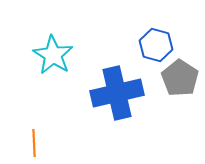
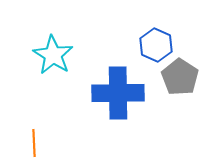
blue hexagon: rotated 8 degrees clockwise
gray pentagon: moved 1 px up
blue cross: moved 1 px right; rotated 12 degrees clockwise
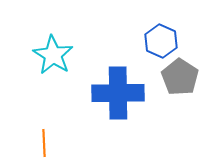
blue hexagon: moved 5 px right, 4 px up
orange line: moved 10 px right
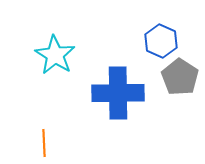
cyan star: moved 2 px right
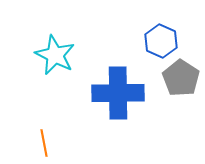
cyan star: rotated 6 degrees counterclockwise
gray pentagon: moved 1 px right, 1 px down
orange line: rotated 8 degrees counterclockwise
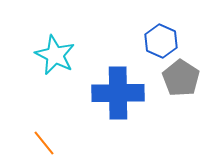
orange line: rotated 28 degrees counterclockwise
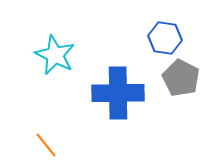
blue hexagon: moved 4 px right, 3 px up; rotated 16 degrees counterclockwise
gray pentagon: rotated 6 degrees counterclockwise
orange line: moved 2 px right, 2 px down
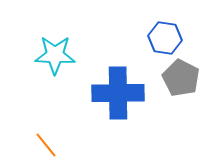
cyan star: rotated 24 degrees counterclockwise
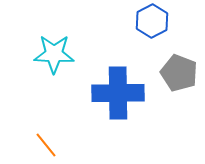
blue hexagon: moved 13 px left, 17 px up; rotated 24 degrees clockwise
cyan star: moved 1 px left, 1 px up
gray pentagon: moved 2 px left, 5 px up; rotated 6 degrees counterclockwise
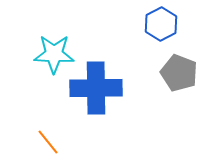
blue hexagon: moved 9 px right, 3 px down
blue cross: moved 22 px left, 5 px up
orange line: moved 2 px right, 3 px up
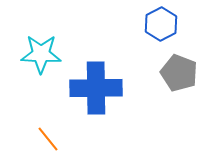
cyan star: moved 13 px left
orange line: moved 3 px up
